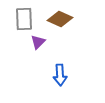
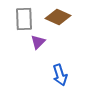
brown diamond: moved 2 px left, 2 px up
blue arrow: rotated 15 degrees counterclockwise
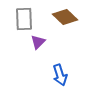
brown diamond: moved 7 px right; rotated 20 degrees clockwise
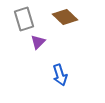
gray rectangle: rotated 15 degrees counterclockwise
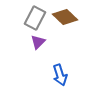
gray rectangle: moved 11 px right, 1 px up; rotated 45 degrees clockwise
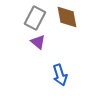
brown diamond: moved 2 px right; rotated 35 degrees clockwise
purple triangle: rotated 35 degrees counterclockwise
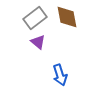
gray rectangle: rotated 25 degrees clockwise
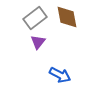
purple triangle: rotated 28 degrees clockwise
blue arrow: rotated 45 degrees counterclockwise
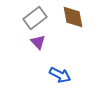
brown diamond: moved 6 px right
purple triangle: rotated 21 degrees counterclockwise
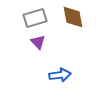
gray rectangle: rotated 20 degrees clockwise
blue arrow: rotated 35 degrees counterclockwise
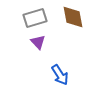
blue arrow: rotated 65 degrees clockwise
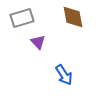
gray rectangle: moved 13 px left
blue arrow: moved 4 px right
